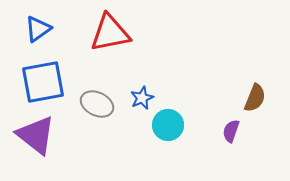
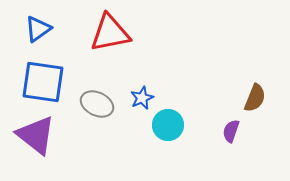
blue square: rotated 18 degrees clockwise
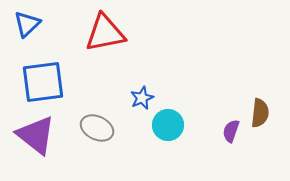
blue triangle: moved 11 px left, 5 px up; rotated 8 degrees counterclockwise
red triangle: moved 5 px left
blue square: rotated 15 degrees counterclockwise
brown semicircle: moved 5 px right, 15 px down; rotated 16 degrees counterclockwise
gray ellipse: moved 24 px down
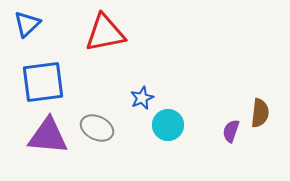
purple triangle: moved 12 px right, 1 px down; rotated 33 degrees counterclockwise
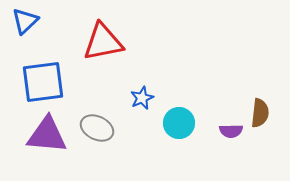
blue triangle: moved 2 px left, 3 px up
red triangle: moved 2 px left, 9 px down
cyan circle: moved 11 px right, 2 px up
purple semicircle: rotated 110 degrees counterclockwise
purple triangle: moved 1 px left, 1 px up
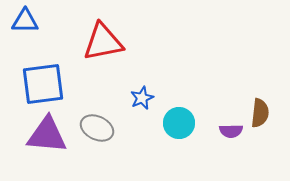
blue triangle: rotated 44 degrees clockwise
blue square: moved 2 px down
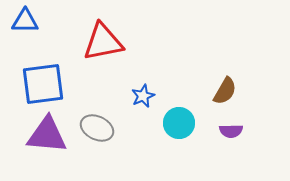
blue star: moved 1 px right, 2 px up
brown semicircle: moved 35 px left, 22 px up; rotated 24 degrees clockwise
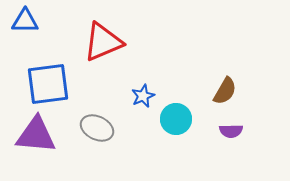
red triangle: rotated 12 degrees counterclockwise
blue square: moved 5 px right
cyan circle: moved 3 px left, 4 px up
purple triangle: moved 11 px left
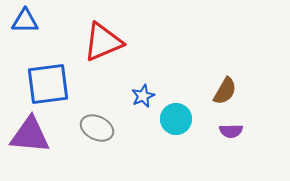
purple triangle: moved 6 px left
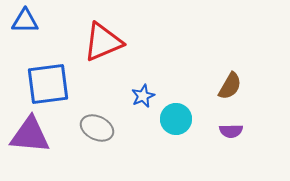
brown semicircle: moved 5 px right, 5 px up
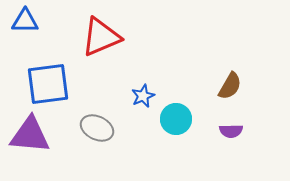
red triangle: moved 2 px left, 5 px up
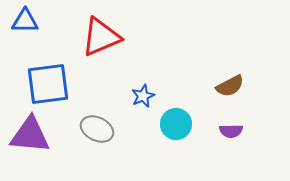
brown semicircle: rotated 32 degrees clockwise
cyan circle: moved 5 px down
gray ellipse: moved 1 px down
